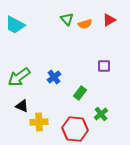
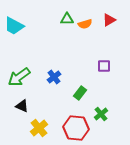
green triangle: rotated 48 degrees counterclockwise
cyan trapezoid: moved 1 px left, 1 px down
yellow cross: moved 6 px down; rotated 36 degrees counterclockwise
red hexagon: moved 1 px right, 1 px up
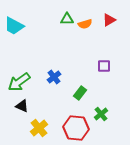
green arrow: moved 5 px down
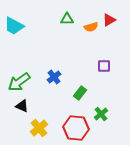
orange semicircle: moved 6 px right, 3 px down
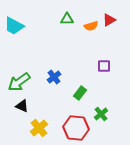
orange semicircle: moved 1 px up
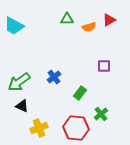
orange semicircle: moved 2 px left, 1 px down
yellow cross: rotated 18 degrees clockwise
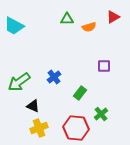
red triangle: moved 4 px right, 3 px up
black triangle: moved 11 px right
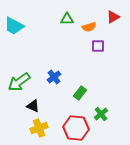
purple square: moved 6 px left, 20 px up
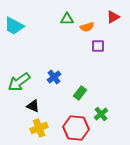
orange semicircle: moved 2 px left
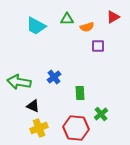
cyan trapezoid: moved 22 px right
green arrow: rotated 45 degrees clockwise
green rectangle: rotated 40 degrees counterclockwise
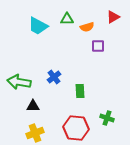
cyan trapezoid: moved 2 px right
green rectangle: moved 2 px up
black triangle: rotated 24 degrees counterclockwise
green cross: moved 6 px right, 4 px down; rotated 32 degrees counterclockwise
yellow cross: moved 4 px left, 5 px down
